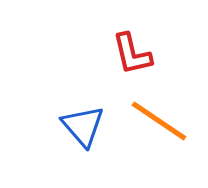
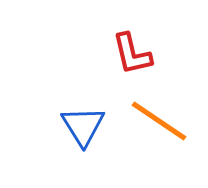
blue triangle: rotated 9 degrees clockwise
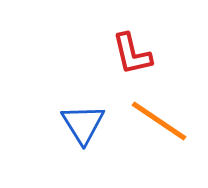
blue triangle: moved 2 px up
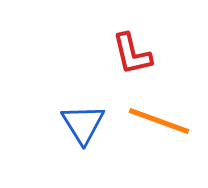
orange line: rotated 14 degrees counterclockwise
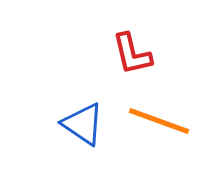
blue triangle: rotated 24 degrees counterclockwise
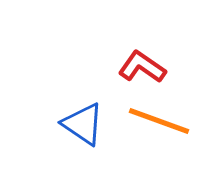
red L-shape: moved 10 px right, 13 px down; rotated 138 degrees clockwise
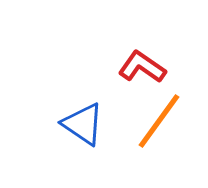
orange line: rotated 74 degrees counterclockwise
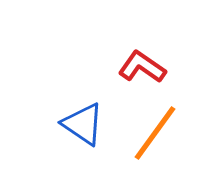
orange line: moved 4 px left, 12 px down
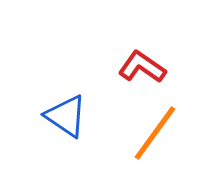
blue triangle: moved 17 px left, 8 px up
